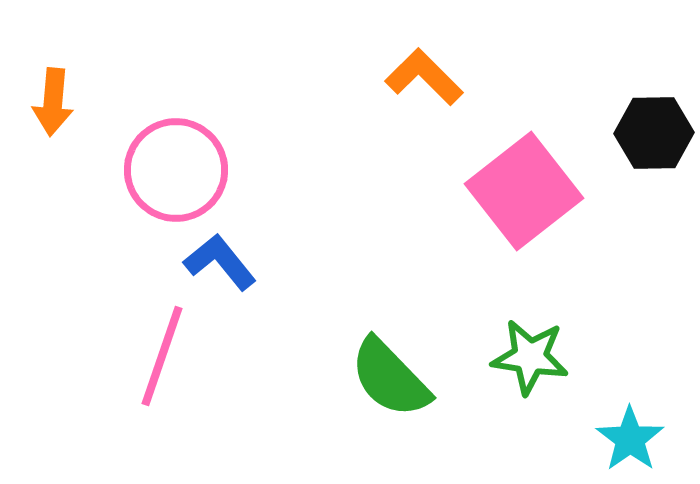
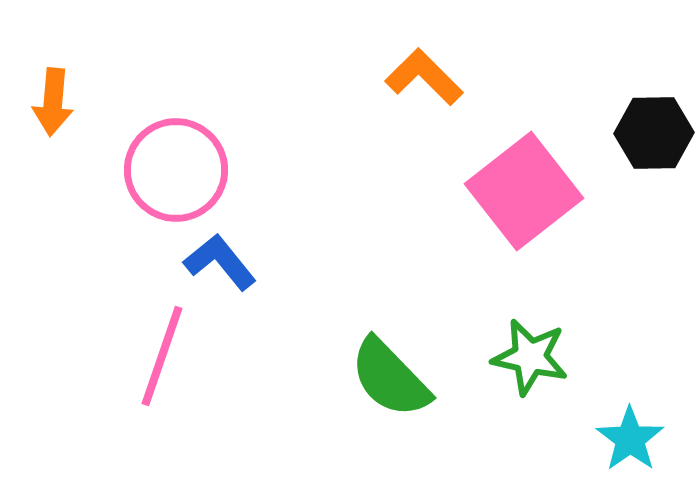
green star: rotated 4 degrees clockwise
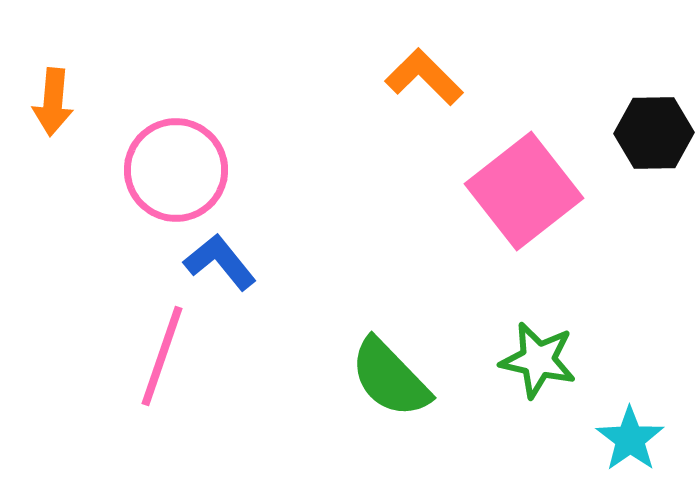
green star: moved 8 px right, 3 px down
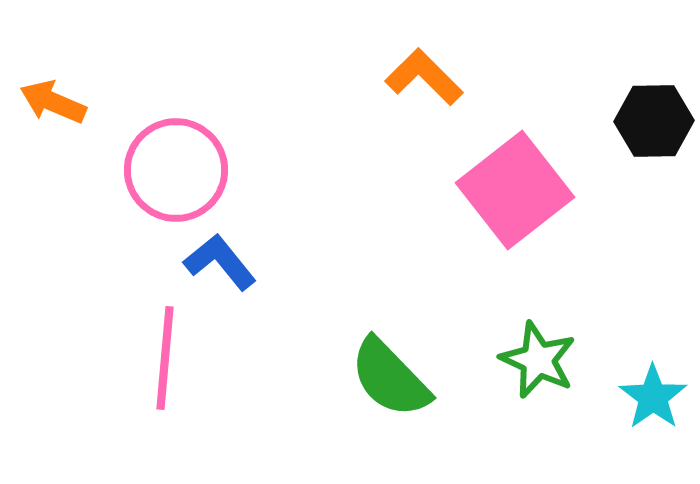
orange arrow: rotated 108 degrees clockwise
black hexagon: moved 12 px up
pink square: moved 9 px left, 1 px up
pink line: moved 3 px right, 2 px down; rotated 14 degrees counterclockwise
green star: rotated 12 degrees clockwise
cyan star: moved 23 px right, 42 px up
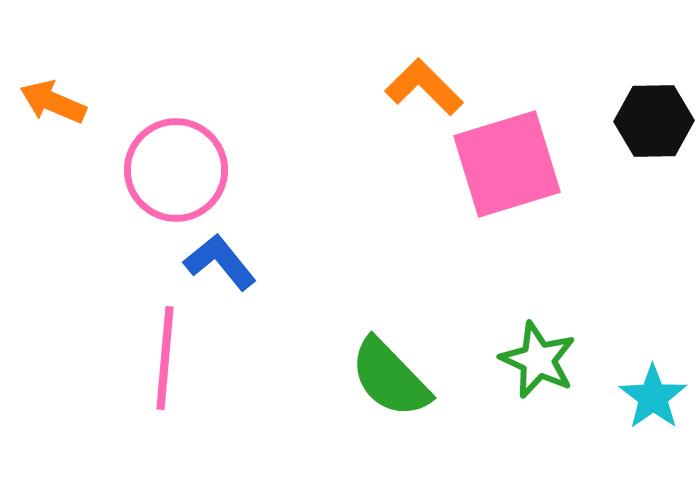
orange L-shape: moved 10 px down
pink square: moved 8 px left, 26 px up; rotated 21 degrees clockwise
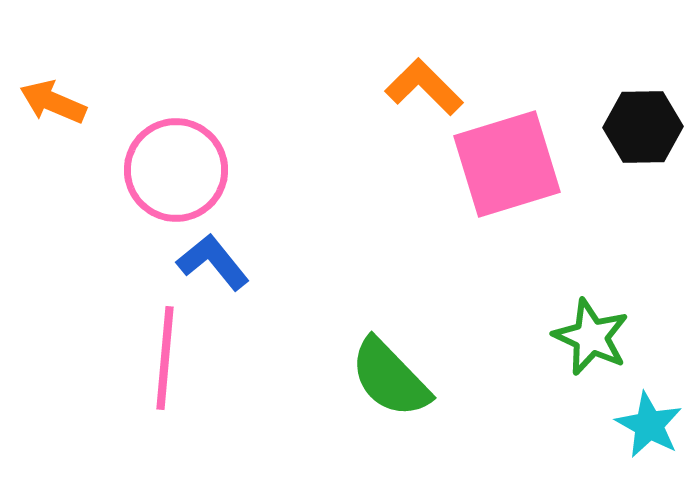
black hexagon: moved 11 px left, 6 px down
blue L-shape: moved 7 px left
green star: moved 53 px right, 23 px up
cyan star: moved 4 px left, 28 px down; rotated 8 degrees counterclockwise
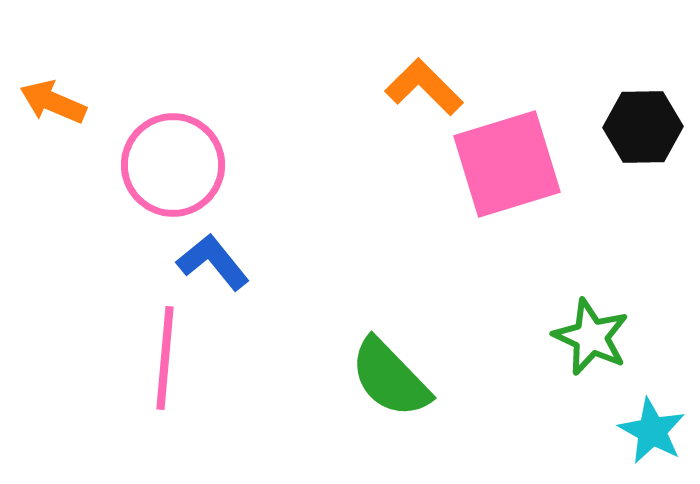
pink circle: moved 3 px left, 5 px up
cyan star: moved 3 px right, 6 px down
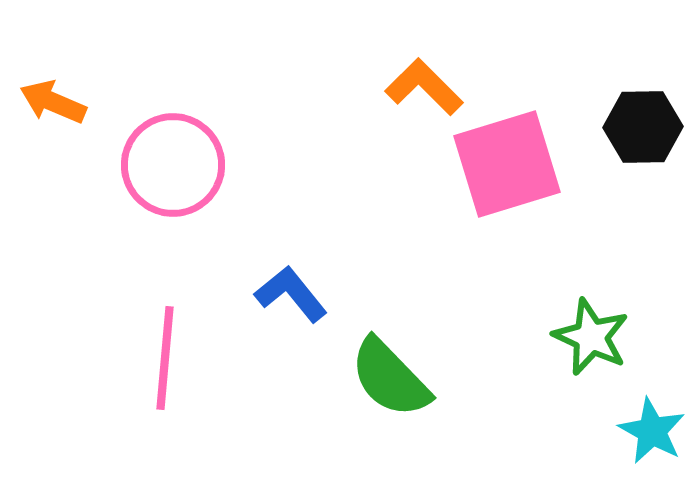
blue L-shape: moved 78 px right, 32 px down
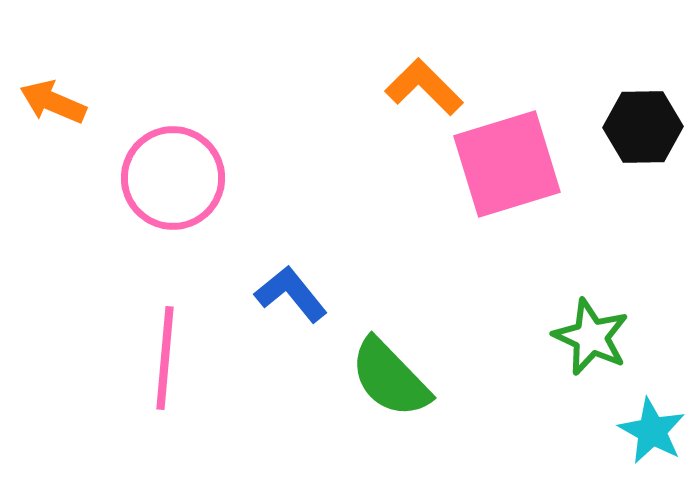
pink circle: moved 13 px down
